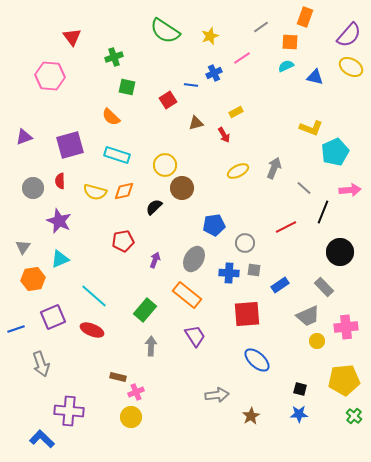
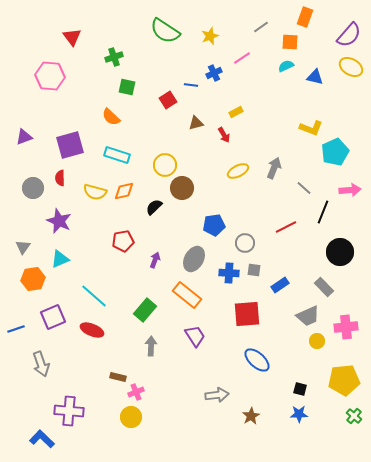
red semicircle at (60, 181): moved 3 px up
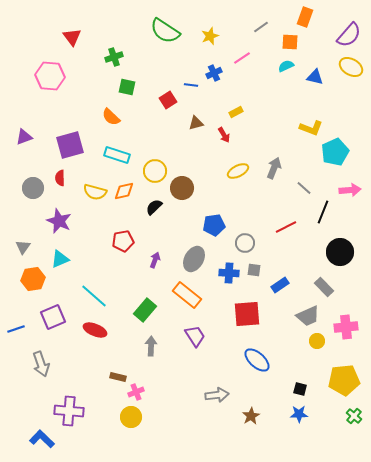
yellow circle at (165, 165): moved 10 px left, 6 px down
red ellipse at (92, 330): moved 3 px right
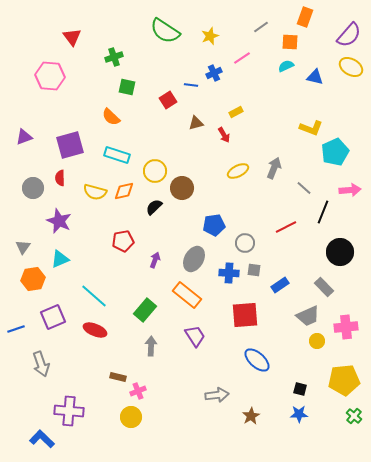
red square at (247, 314): moved 2 px left, 1 px down
pink cross at (136, 392): moved 2 px right, 1 px up
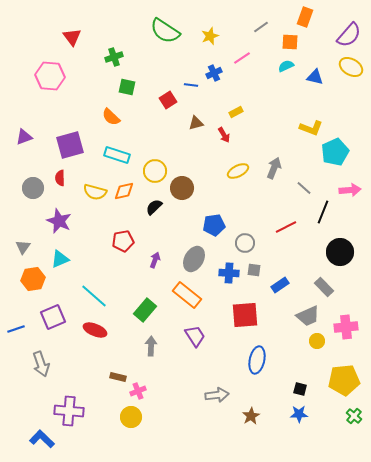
blue ellipse at (257, 360): rotated 60 degrees clockwise
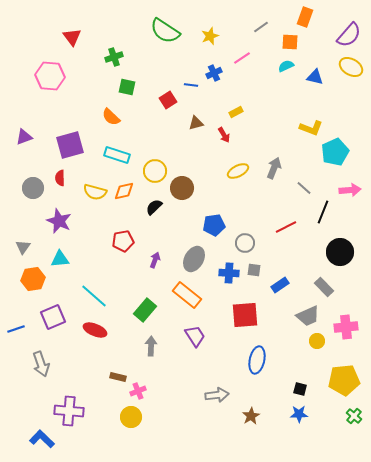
cyan triangle at (60, 259): rotated 18 degrees clockwise
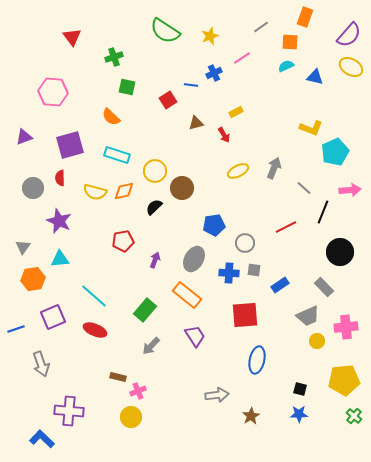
pink hexagon at (50, 76): moved 3 px right, 16 px down
gray arrow at (151, 346): rotated 138 degrees counterclockwise
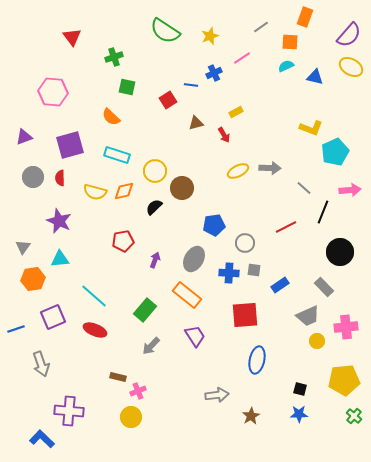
gray arrow at (274, 168): moved 4 px left; rotated 70 degrees clockwise
gray circle at (33, 188): moved 11 px up
